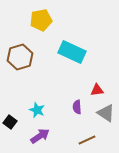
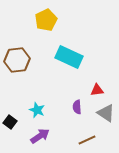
yellow pentagon: moved 5 px right; rotated 15 degrees counterclockwise
cyan rectangle: moved 3 px left, 5 px down
brown hexagon: moved 3 px left, 3 px down; rotated 10 degrees clockwise
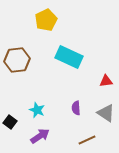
red triangle: moved 9 px right, 9 px up
purple semicircle: moved 1 px left, 1 px down
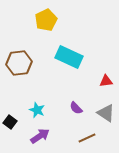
brown hexagon: moved 2 px right, 3 px down
purple semicircle: rotated 40 degrees counterclockwise
brown line: moved 2 px up
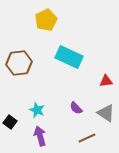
purple arrow: rotated 72 degrees counterclockwise
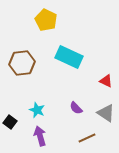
yellow pentagon: rotated 20 degrees counterclockwise
brown hexagon: moved 3 px right
red triangle: rotated 32 degrees clockwise
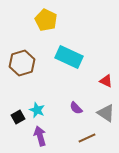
brown hexagon: rotated 10 degrees counterclockwise
black square: moved 8 px right, 5 px up; rotated 24 degrees clockwise
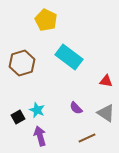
cyan rectangle: rotated 12 degrees clockwise
red triangle: rotated 16 degrees counterclockwise
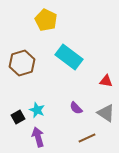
purple arrow: moved 2 px left, 1 px down
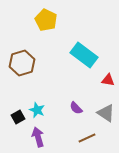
cyan rectangle: moved 15 px right, 2 px up
red triangle: moved 2 px right, 1 px up
